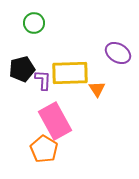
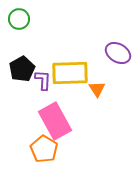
green circle: moved 15 px left, 4 px up
black pentagon: rotated 15 degrees counterclockwise
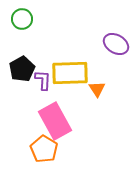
green circle: moved 3 px right
purple ellipse: moved 2 px left, 9 px up
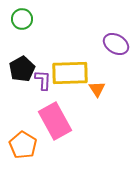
orange pentagon: moved 21 px left, 4 px up
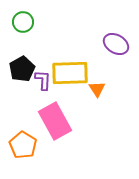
green circle: moved 1 px right, 3 px down
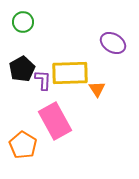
purple ellipse: moved 3 px left, 1 px up
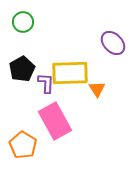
purple ellipse: rotated 15 degrees clockwise
purple L-shape: moved 3 px right, 3 px down
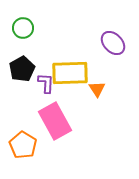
green circle: moved 6 px down
